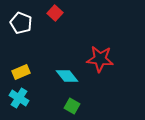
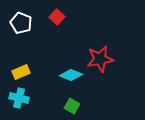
red square: moved 2 px right, 4 px down
red star: rotated 16 degrees counterclockwise
cyan diamond: moved 4 px right, 1 px up; rotated 30 degrees counterclockwise
cyan cross: rotated 18 degrees counterclockwise
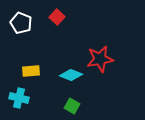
yellow rectangle: moved 10 px right, 1 px up; rotated 18 degrees clockwise
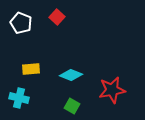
red star: moved 12 px right, 31 px down
yellow rectangle: moved 2 px up
